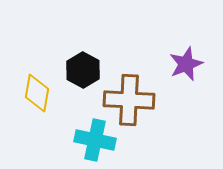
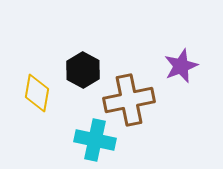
purple star: moved 5 px left, 2 px down
brown cross: rotated 15 degrees counterclockwise
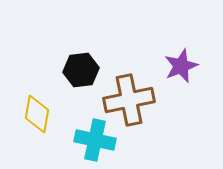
black hexagon: moved 2 px left; rotated 24 degrees clockwise
yellow diamond: moved 21 px down
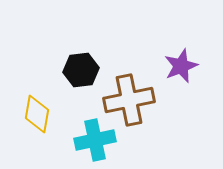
cyan cross: rotated 24 degrees counterclockwise
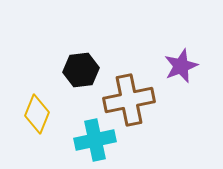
yellow diamond: rotated 12 degrees clockwise
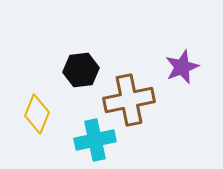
purple star: moved 1 px right, 1 px down
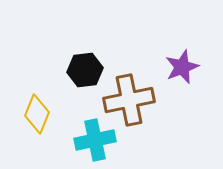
black hexagon: moved 4 px right
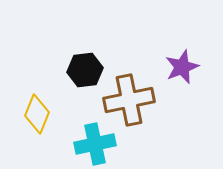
cyan cross: moved 4 px down
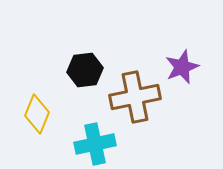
brown cross: moved 6 px right, 3 px up
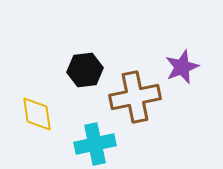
yellow diamond: rotated 30 degrees counterclockwise
